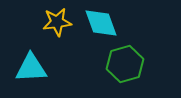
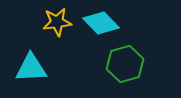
cyan diamond: rotated 24 degrees counterclockwise
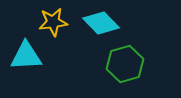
yellow star: moved 4 px left
cyan triangle: moved 5 px left, 12 px up
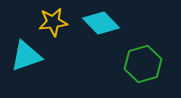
cyan triangle: rotated 16 degrees counterclockwise
green hexagon: moved 18 px right
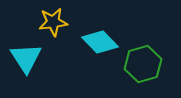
cyan diamond: moved 1 px left, 19 px down
cyan triangle: moved 2 px down; rotated 44 degrees counterclockwise
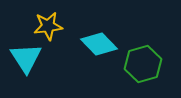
yellow star: moved 5 px left, 4 px down
cyan diamond: moved 1 px left, 2 px down
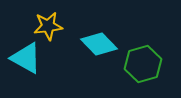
cyan triangle: rotated 28 degrees counterclockwise
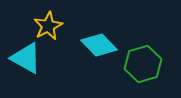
yellow star: rotated 20 degrees counterclockwise
cyan diamond: moved 1 px down
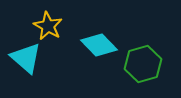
yellow star: rotated 16 degrees counterclockwise
cyan triangle: rotated 12 degrees clockwise
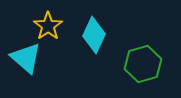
yellow star: rotated 8 degrees clockwise
cyan diamond: moved 5 px left, 10 px up; rotated 69 degrees clockwise
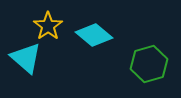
cyan diamond: rotated 75 degrees counterclockwise
green hexagon: moved 6 px right
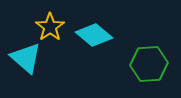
yellow star: moved 2 px right, 1 px down
green hexagon: rotated 12 degrees clockwise
